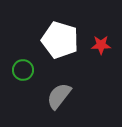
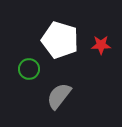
green circle: moved 6 px right, 1 px up
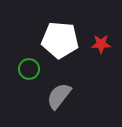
white pentagon: rotated 12 degrees counterclockwise
red star: moved 1 px up
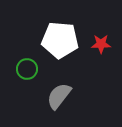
green circle: moved 2 px left
